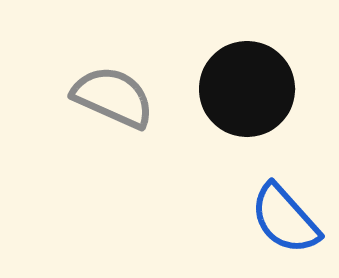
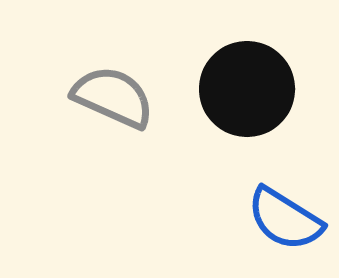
blue semicircle: rotated 16 degrees counterclockwise
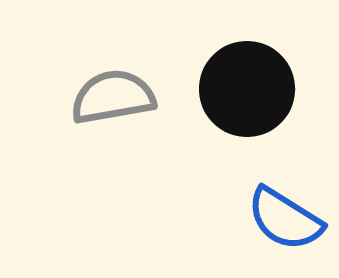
gray semicircle: rotated 34 degrees counterclockwise
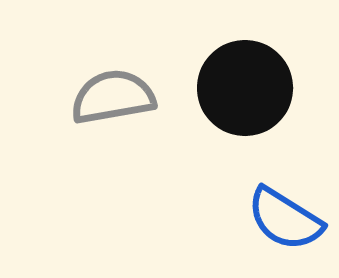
black circle: moved 2 px left, 1 px up
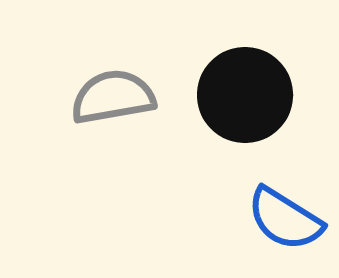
black circle: moved 7 px down
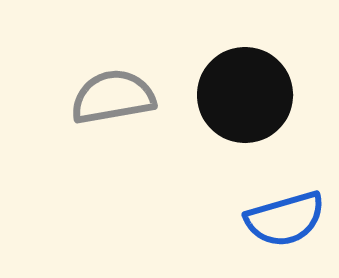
blue semicircle: rotated 48 degrees counterclockwise
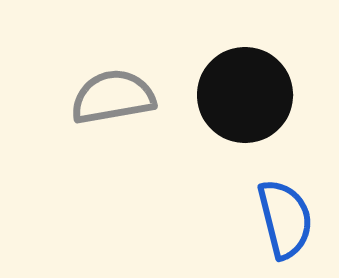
blue semicircle: rotated 88 degrees counterclockwise
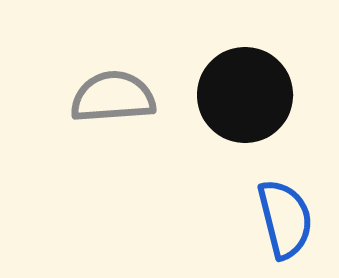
gray semicircle: rotated 6 degrees clockwise
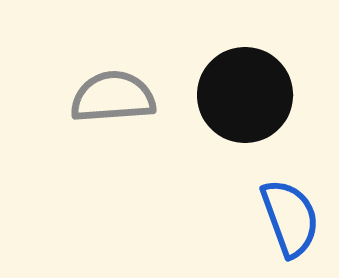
blue semicircle: moved 5 px right, 1 px up; rotated 6 degrees counterclockwise
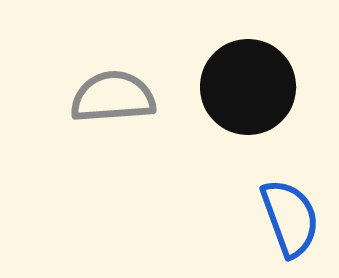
black circle: moved 3 px right, 8 px up
